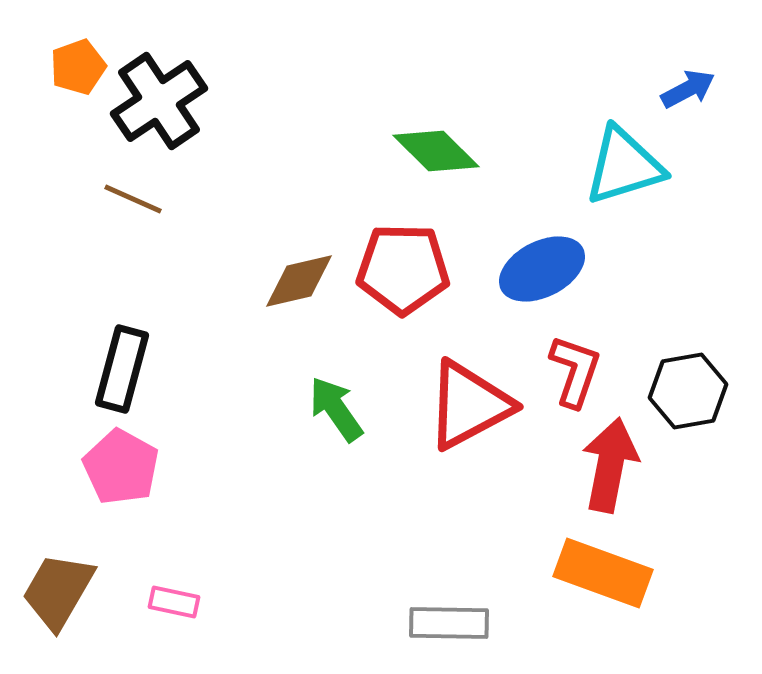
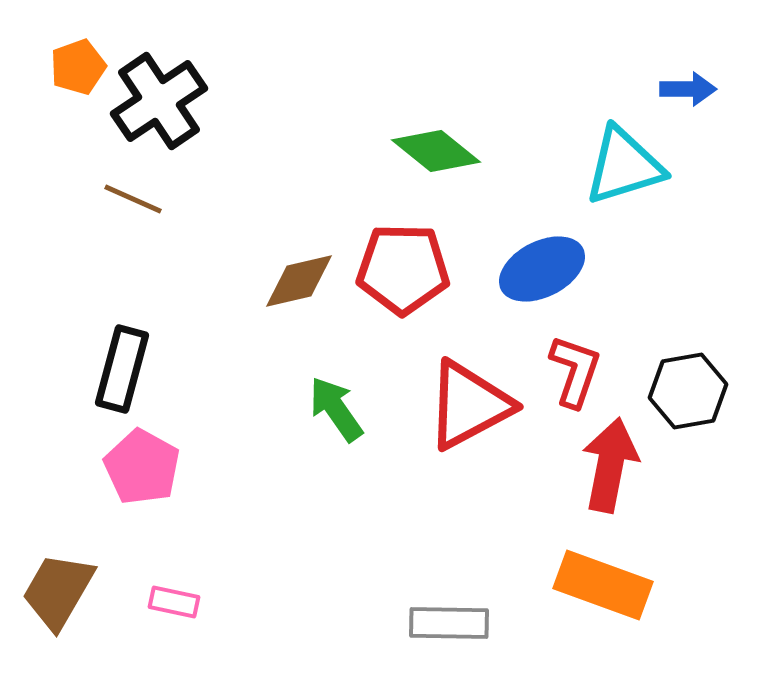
blue arrow: rotated 28 degrees clockwise
green diamond: rotated 6 degrees counterclockwise
pink pentagon: moved 21 px right
orange rectangle: moved 12 px down
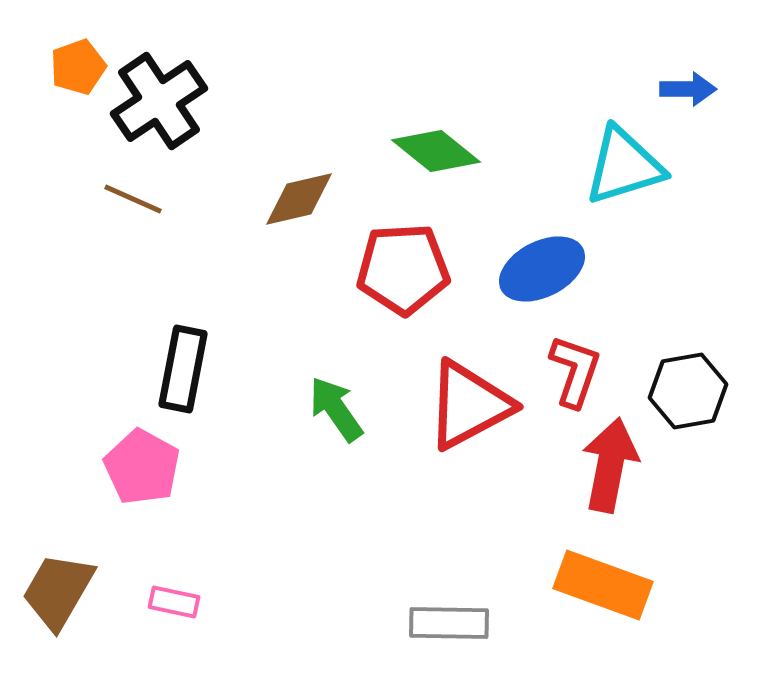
red pentagon: rotated 4 degrees counterclockwise
brown diamond: moved 82 px up
black rectangle: moved 61 px right; rotated 4 degrees counterclockwise
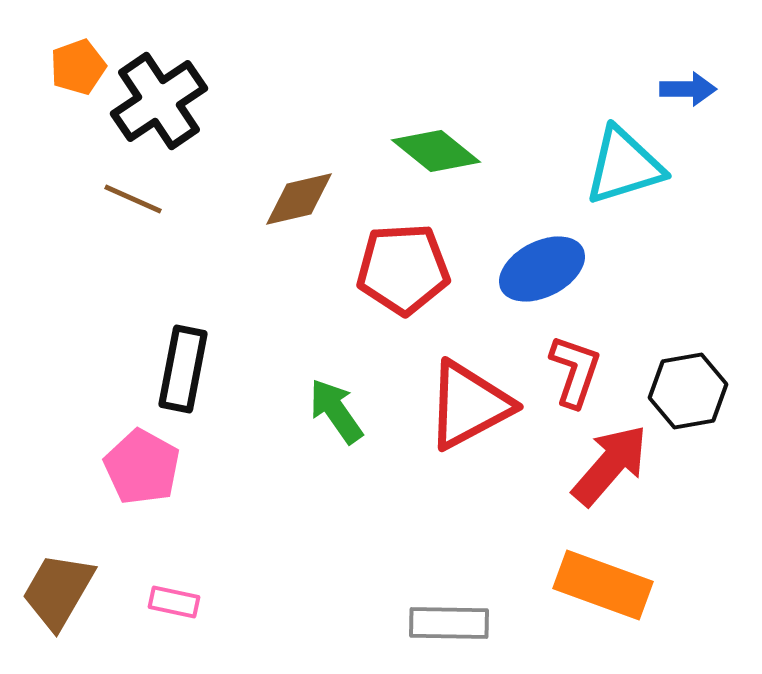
green arrow: moved 2 px down
red arrow: rotated 30 degrees clockwise
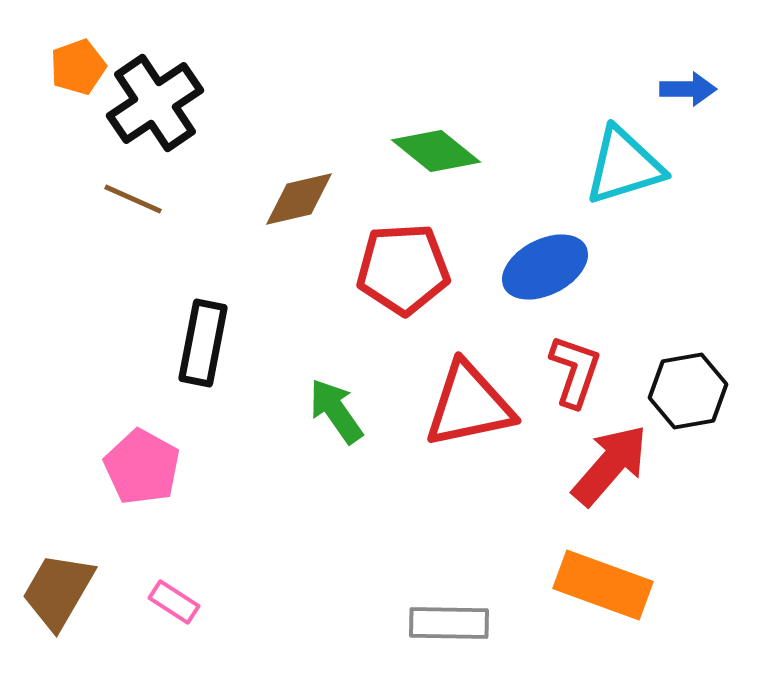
black cross: moved 4 px left, 2 px down
blue ellipse: moved 3 px right, 2 px up
black rectangle: moved 20 px right, 26 px up
red triangle: rotated 16 degrees clockwise
pink rectangle: rotated 21 degrees clockwise
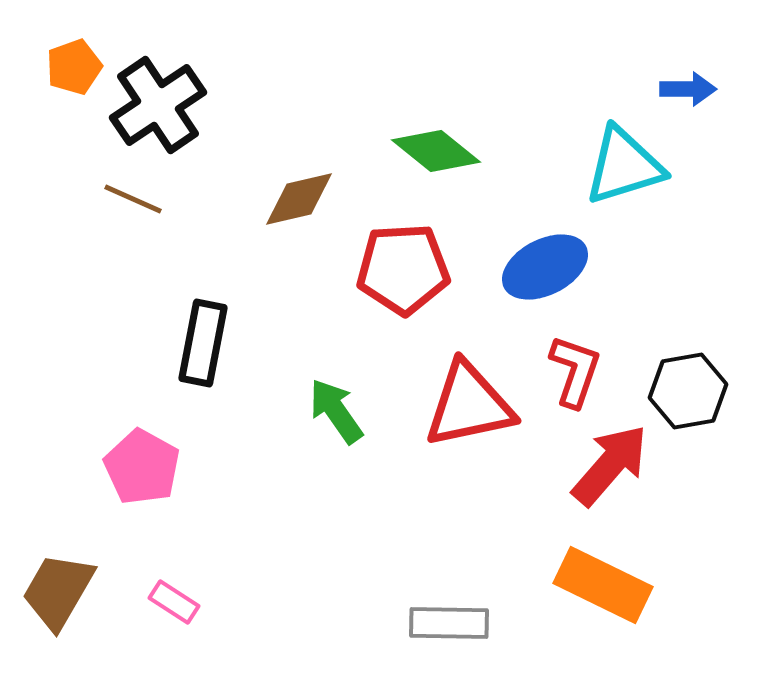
orange pentagon: moved 4 px left
black cross: moved 3 px right, 2 px down
orange rectangle: rotated 6 degrees clockwise
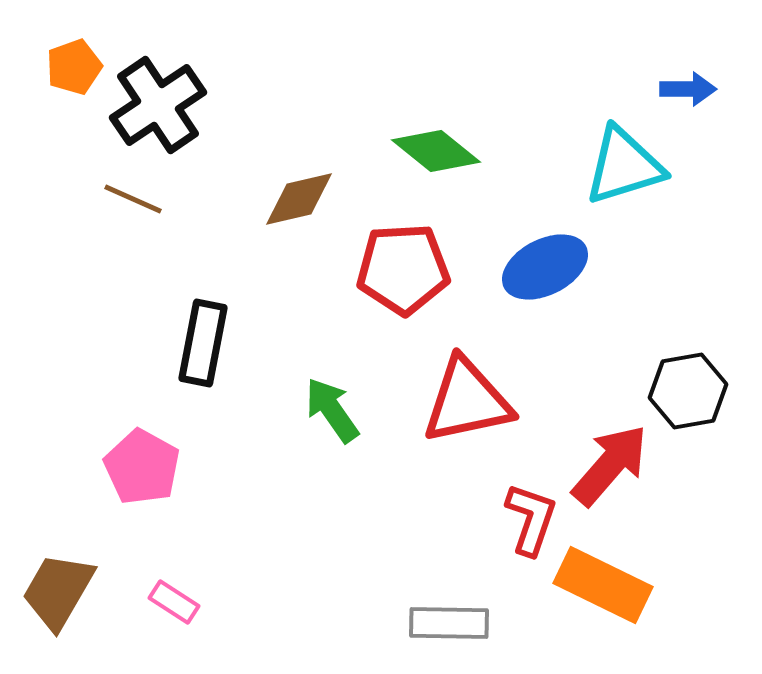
red L-shape: moved 44 px left, 148 px down
red triangle: moved 2 px left, 4 px up
green arrow: moved 4 px left, 1 px up
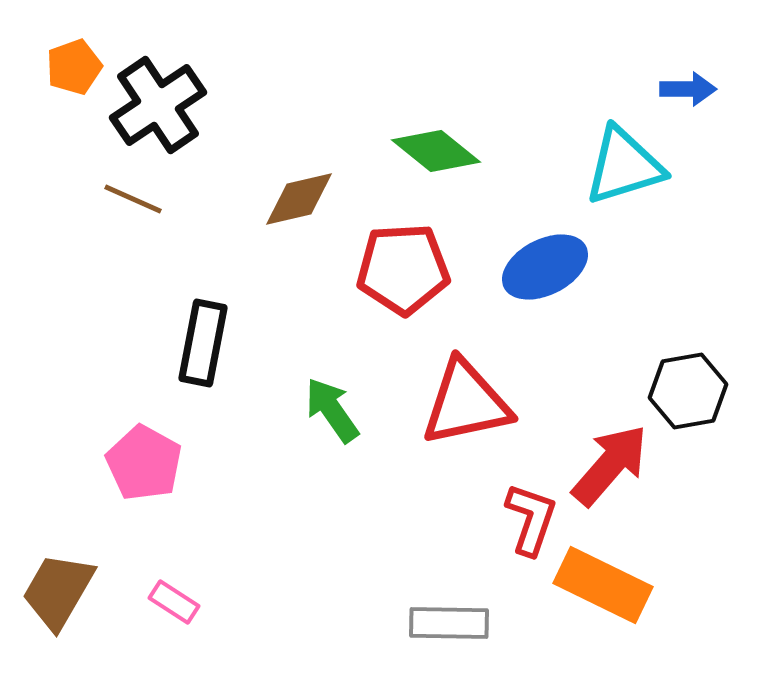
red triangle: moved 1 px left, 2 px down
pink pentagon: moved 2 px right, 4 px up
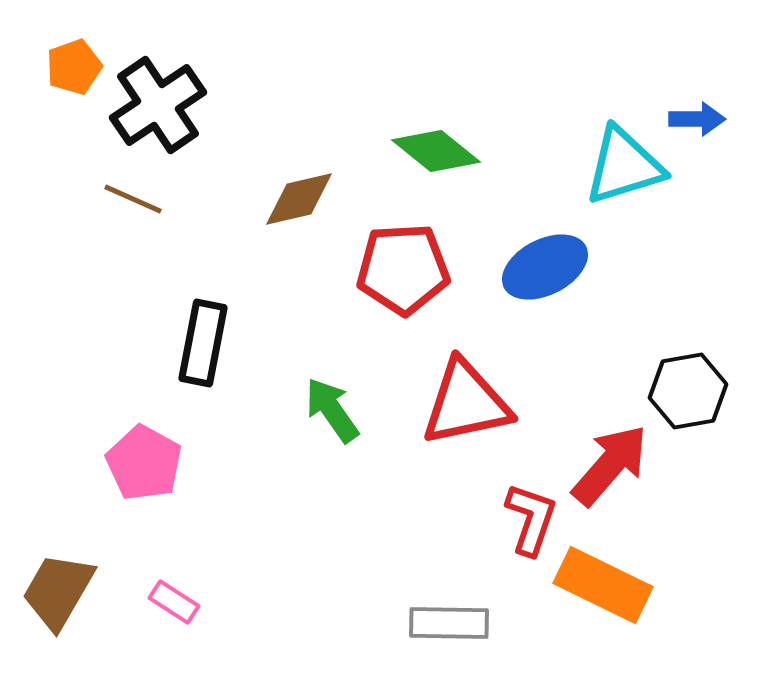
blue arrow: moved 9 px right, 30 px down
